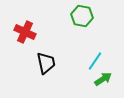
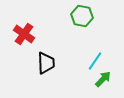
red cross: moved 1 px left, 2 px down; rotated 10 degrees clockwise
black trapezoid: rotated 10 degrees clockwise
green arrow: rotated 12 degrees counterclockwise
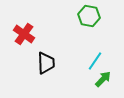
green hexagon: moved 7 px right
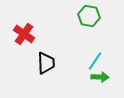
green arrow: moved 3 px left, 2 px up; rotated 48 degrees clockwise
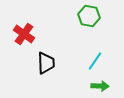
green arrow: moved 9 px down
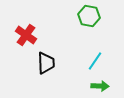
red cross: moved 2 px right, 1 px down
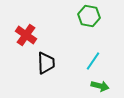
cyan line: moved 2 px left
green arrow: rotated 12 degrees clockwise
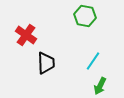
green hexagon: moved 4 px left
green arrow: rotated 102 degrees clockwise
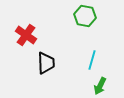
cyan line: moved 1 px left, 1 px up; rotated 18 degrees counterclockwise
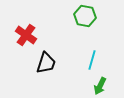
black trapezoid: rotated 20 degrees clockwise
